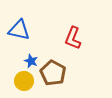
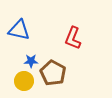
blue star: rotated 24 degrees counterclockwise
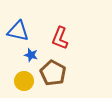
blue triangle: moved 1 px left, 1 px down
red L-shape: moved 13 px left
blue star: moved 6 px up; rotated 16 degrees clockwise
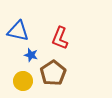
brown pentagon: rotated 10 degrees clockwise
yellow circle: moved 1 px left
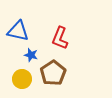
yellow circle: moved 1 px left, 2 px up
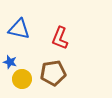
blue triangle: moved 1 px right, 2 px up
blue star: moved 21 px left, 7 px down
brown pentagon: rotated 25 degrees clockwise
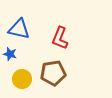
blue star: moved 8 px up
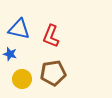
red L-shape: moved 9 px left, 2 px up
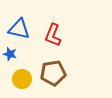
red L-shape: moved 2 px right, 1 px up
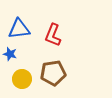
blue triangle: rotated 20 degrees counterclockwise
